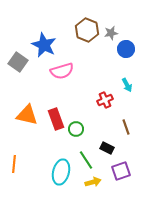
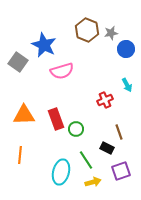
orange triangle: moved 3 px left; rotated 15 degrees counterclockwise
brown line: moved 7 px left, 5 px down
orange line: moved 6 px right, 9 px up
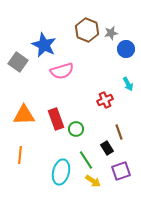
cyan arrow: moved 1 px right, 1 px up
black rectangle: rotated 32 degrees clockwise
yellow arrow: moved 1 px up; rotated 49 degrees clockwise
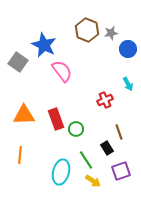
blue circle: moved 2 px right
pink semicircle: rotated 110 degrees counterclockwise
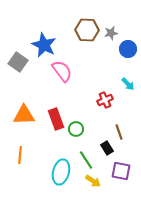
brown hexagon: rotated 20 degrees counterclockwise
cyan arrow: rotated 16 degrees counterclockwise
purple square: rotated 30 degrees clockwise
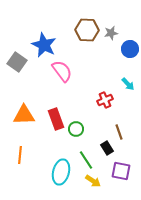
blue circle: moved 2 px right
gray square: moved 1 px left
